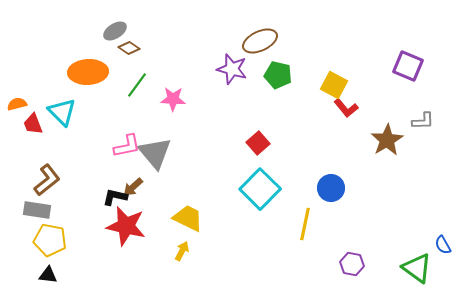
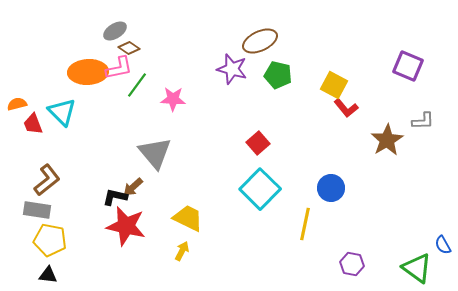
pink L-shape: moved 8 px left, 78 px up
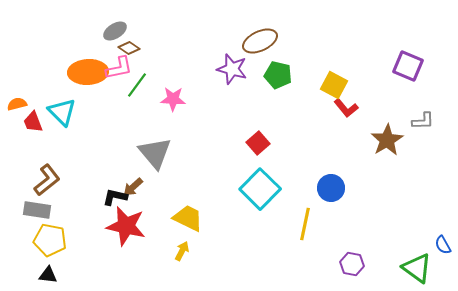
red trapezoid: moved 2 px up
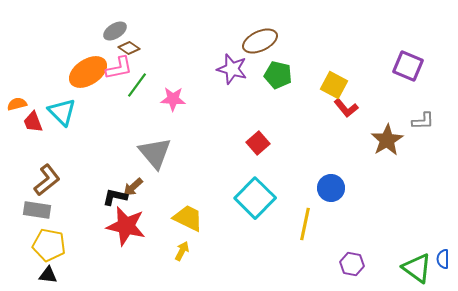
orange ellipse: rotated 30 degrees counterclockwise
cyan square: moved 5 px left, 9 px down
yellow pentagon: moved 1 px left, 5 px down
blue semicircle: moved 14 px down; rotated 30 degrees clockwise
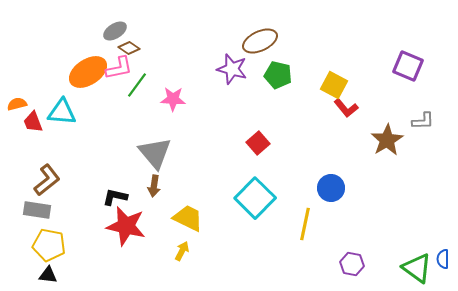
cyan triangle: rotated 40 degrees counterclockwise
brown arrow: moved 21 px right, 1 px up; rotated 40 degrees counterclockwise
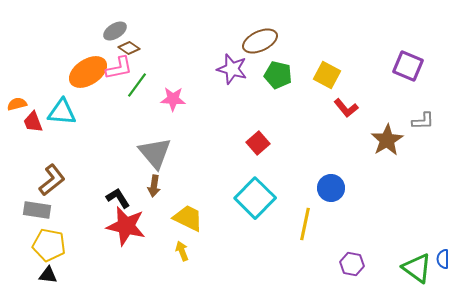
yellow square: moved 7 px left, 10 px up
brown L-shape: moved 5 px right
black L-shape: moved 3 px right, 1 px down; rotated 45 degrees clockwise
yellow arrow: rotated 48 degrees counterclockwise
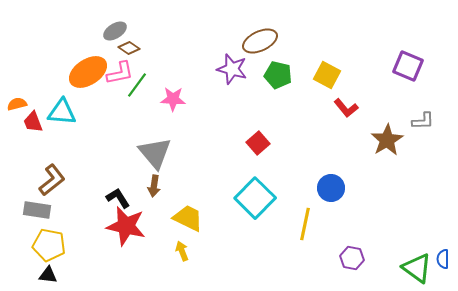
pink L-shape: moved 1 px right, 5 px down
purple hexagon: moved 6 px up
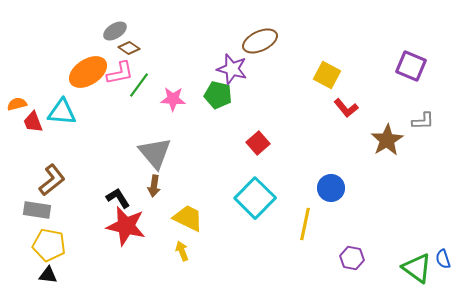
purple square: moved 3 px right
green pentagon: moved 60 px left, 20 px down
green line: moved 2 px right
blue semicircle: rotated 18 degrees counterclockwise
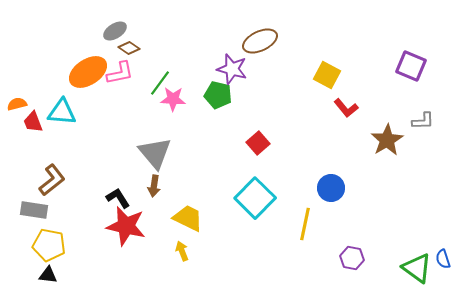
green line: moved 21 px right, 2 px up
gray rectangle: moved 3 px left
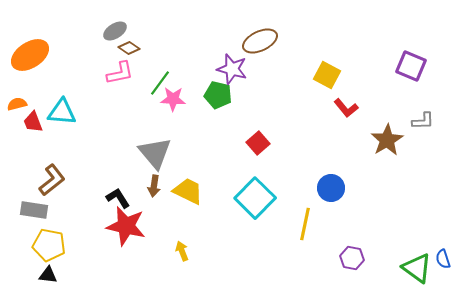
orange ellipse: moved 58 px left, 17 px up
yellow trapezoid: moved 27 px up
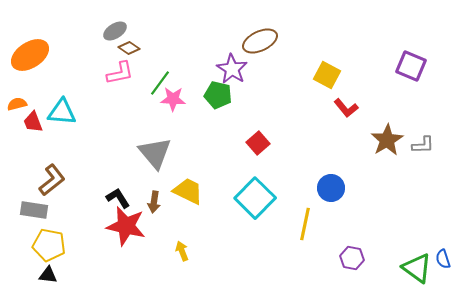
purple star: rotated 16 degrees clockwise
gray L-shape: moved 24 px down
brown arrow: moved 16 px down
